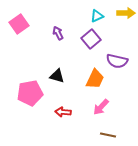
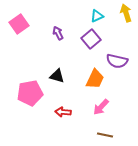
yellow arrow: rotated 108 degrees counterclockwise
brown line: moved 3 px left
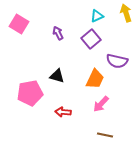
pink square: rotated 24 degrees counterclockwise
pink arrow: moved 3 px up
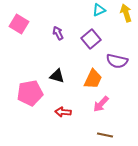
cyan triangle: moved 2 px right, 6 px up
orange trapezoid: moved 2 px left
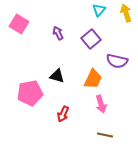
cyan triangle: rotated 24 degrees counterclockwise
pink arrow: rotated 60 degrees counterclockwise
red arrow: moved 2 px down; rotated 70 degrees counterclockwise
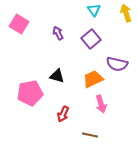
cyan triangle: moved 5 px left; rotated 16 degrees counterclockwise
purple semicircle: moved 3 px down
orange trapezoid: rotated 140 degrees counterclockwise
brown line: moved 15 px left
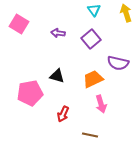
purple arrow: rotated 56 degrees counterclockwise
purple semicircle: moved 1 px right, 1 px up
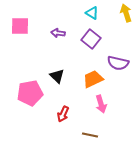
cyan triangle: moved 2 px left, 3 px down; rotated 24 degrees counterclockwise
pink square: moved 1 px right, 2 px down; rotated 30 degrees counterclockwise
purple square: rotated 12 degrees counterclockwise
black triangle: rotated 28 degrees clockwise
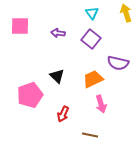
cyan triangle: rotated 24 degrees clockwise
pink pentagon: moved 2 px down; rotated 10 degrees counterclockwise
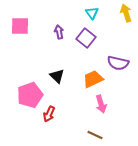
purple arrow: moved 1 px right, 1 px up; rotated 72 degrees clockwise
purple square: moved 5 px left, 1 px up
red arrow: moved 14 px left
brown line: moved 5 px right; rotated 14 degrees clockwise
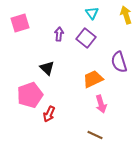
yellow arrow: moved 2 px down
pink square: moved 3 px up; rotated 18 degrees counterclockwise
purple arrow: moved 2 px down; rotated 16 degrees clockwise
purple semicircle: moved 1 px right, 1 px up; rotated 60 degrees clockwise
black triangle: moved 10 px left, 8 px up
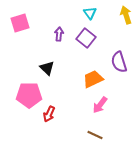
cyan triangle: moved 2 px left
pink pentagon: moved 1 px left; rotated 20 degrees clockwise
pink arrow: moved 1 px left, 1 px down; rotated 54 degrees clockwise
